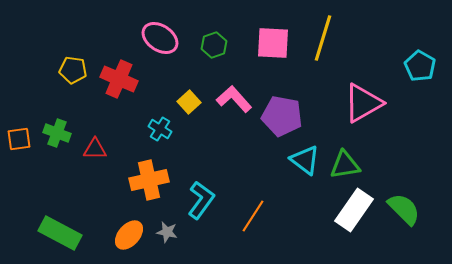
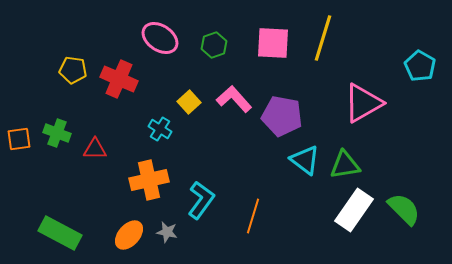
orange line: rotated 16 degrees counterclockwise
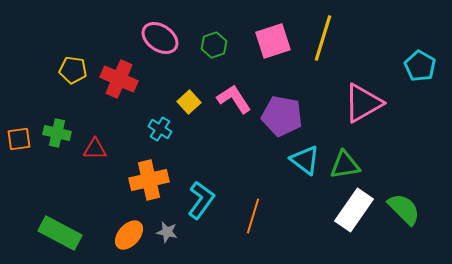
pink square: moved 2 px up; rotated 21 degrees counterclockwise
pink L-shape: rotated 9 degrees clockwise
green cross: rotated 8 degrees counterclockwise
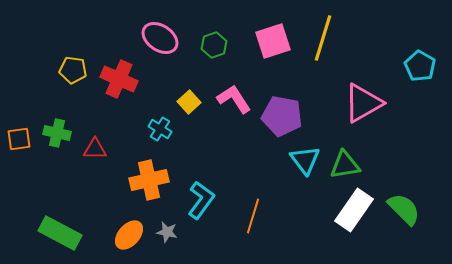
cyan triangle: rotated 16 degrees clockwise
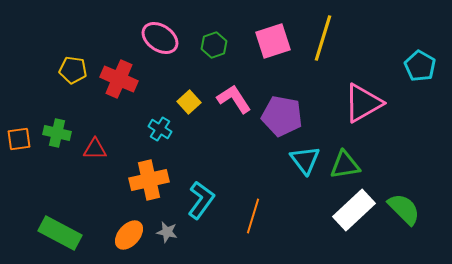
white rectangle: rotated 12 degrees clockwise
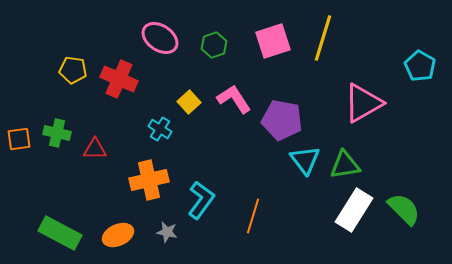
purple pentagon: moved 4 px down
white rectangle: rotated 15 degrees counterclockwise
orange ellipse: moved 11 px left; rotated 24 degrees clockwise
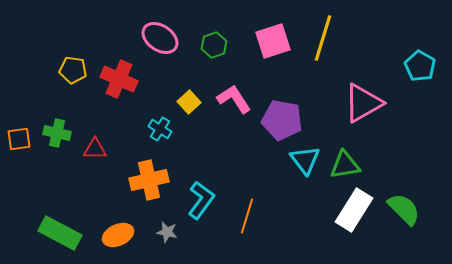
orange line: moved 6 px left
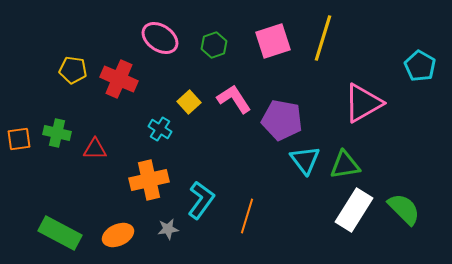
gray star: moved 1 px right, 3 px up; rotated 20 degrees counterclockwise
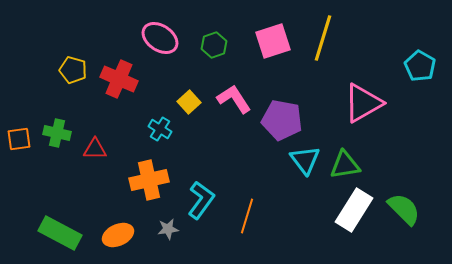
yellow pentagon: rotated 8 degrees clockwise
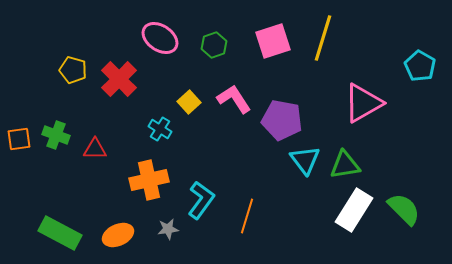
red cross: rotated 21 degrees clockwise
green cross: moved 1 px left, 2 px down; rotated 8 degrees clockwise
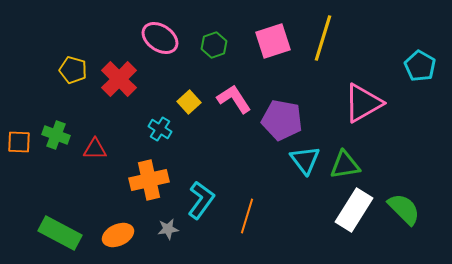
orange square: moved 3 px down; rotated 10 degrees clockwise
